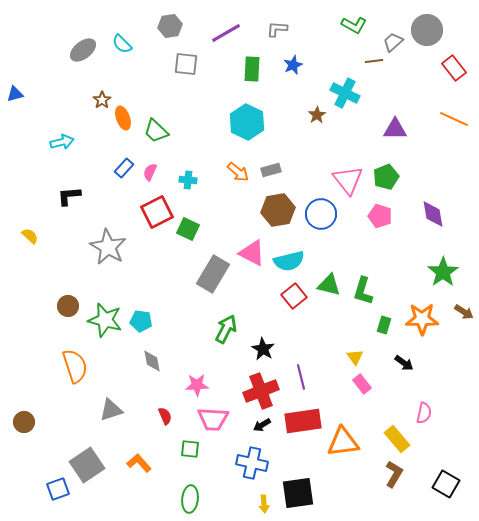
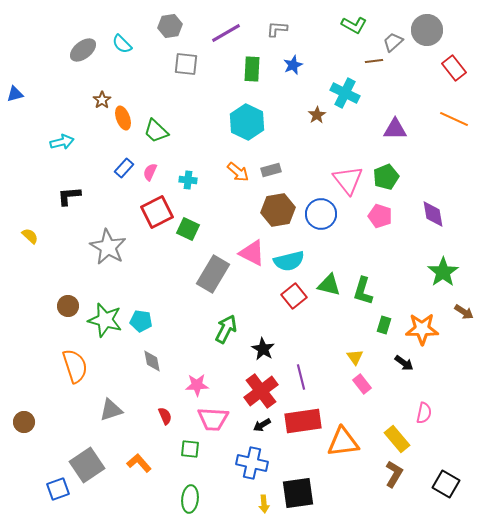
orange star at (422, 319): moved 10 px down
red cross at (261, 391): rotated 16 degrees counterclockwise
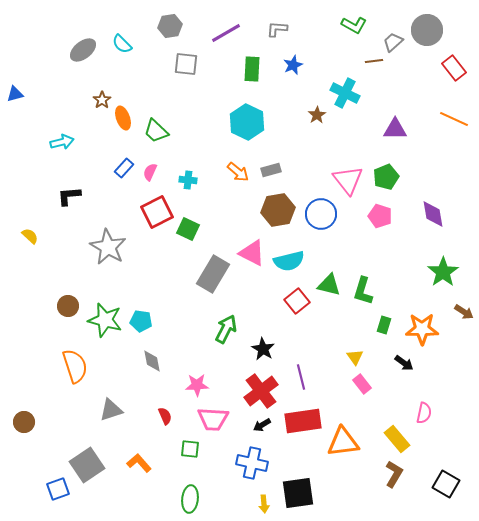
red square at (294, 296): moved 3 px right, 5 px down
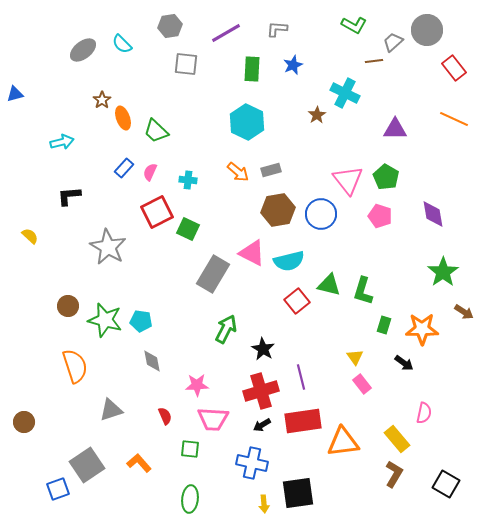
green pentagon at (386, 177): rotated 20 degrees counterclockwise
red cross at (261, 391): rotated 20 degrees clockwise
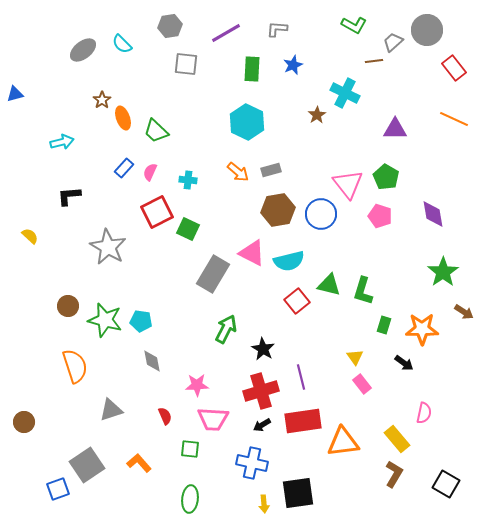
pink triangle at (348, 180): moved 4 px down
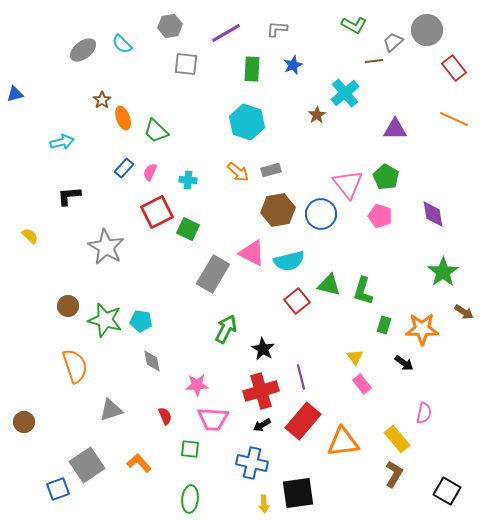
cyan cross at (345, 93): rotated 24 degrees clockwise
cyan hexagon at (247, 122): rotated 8 degrees counterclockwise
gray star at (108, 247): moved 2 px left
red rectangle at (303, 421): rotated 42 degrees counterclockwise
black square at (446, 484): moved 1 px right, 7 px down
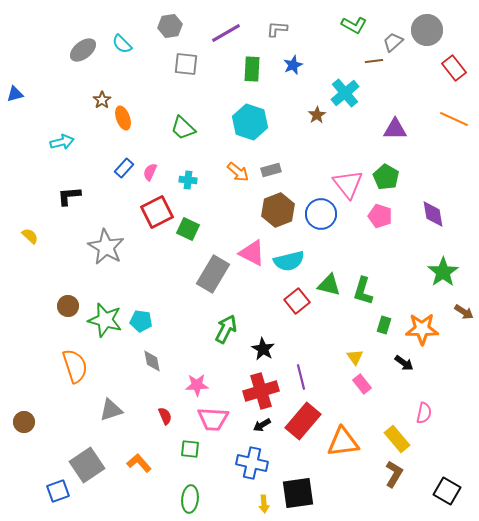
cyan hexagon at (247, 122): moved 3 px right
green trapezoid at (156, 131): moved 27 px right, 3 px up
brown hexagon at (278, 210): rotated 12 degrees counterclockwise
blue square at (58, 489): moved 2 px down
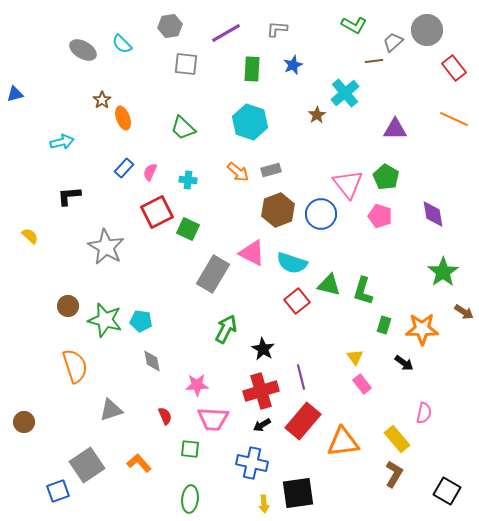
gray ellipse at (83, 50): rotated 68 degrees clockwise
cyan semicircle at (289, 261): moved 3 px right, 2 px down; rotated 32 degrees clockwise
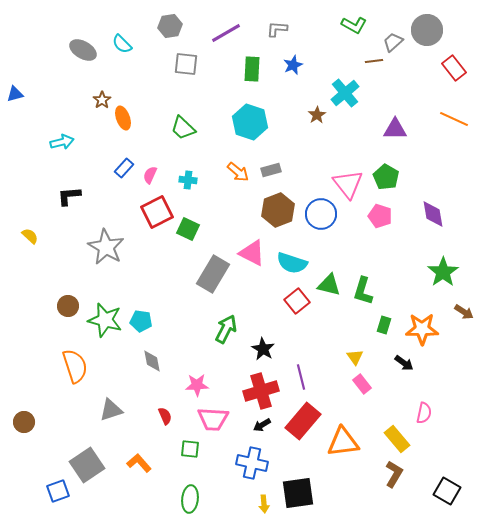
pink semicircle at (150, 172): moved 3 px down
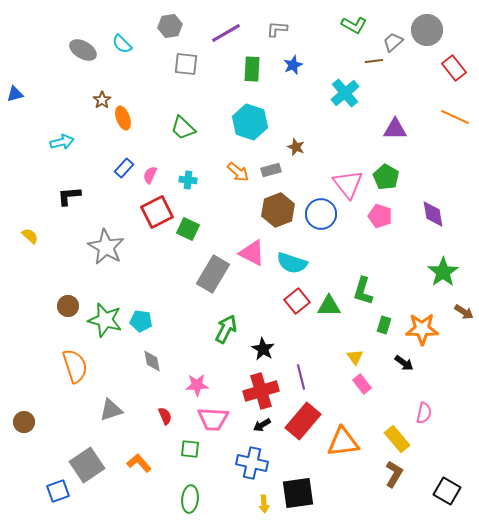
brown star at (317, 115): moved 21 px left, 32 px down; rotated 18 degrees counterclockwise
orange line at (454, 119): moved 1 px right, 2 px up
green triangle at (329, 285): moved 21 px down; rotated 15 degrees counterclockwise
